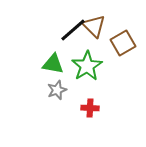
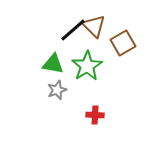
red cross: moved 5 px right, 7 px down
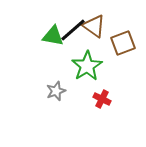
brown triangle: rotated 10 degrees counterclockwise
brown square: rotated 10 degrees clockwise
green triangle: moved 28 px up
gray star: moved 1 px left, 1 px down
red cross: moved 7 px right, 16 px up; rotated 24 degrees clockwise
